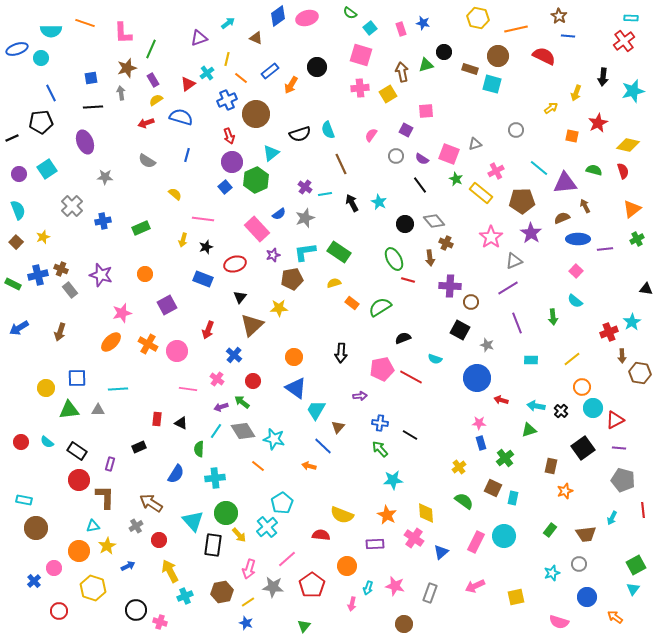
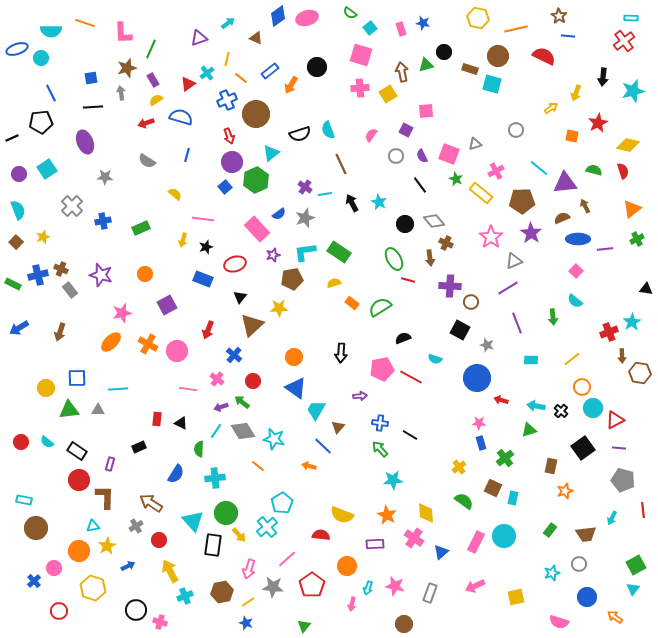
purple semicircle at (422, 159): moved 3 px up; rotated 32 degrees clockwise
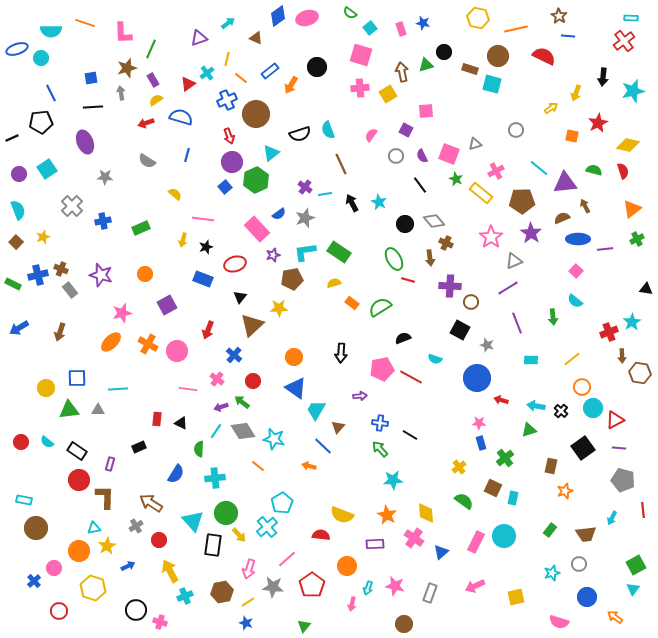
cyan triangle at (93, 526): moved 1 px right, 2 px down
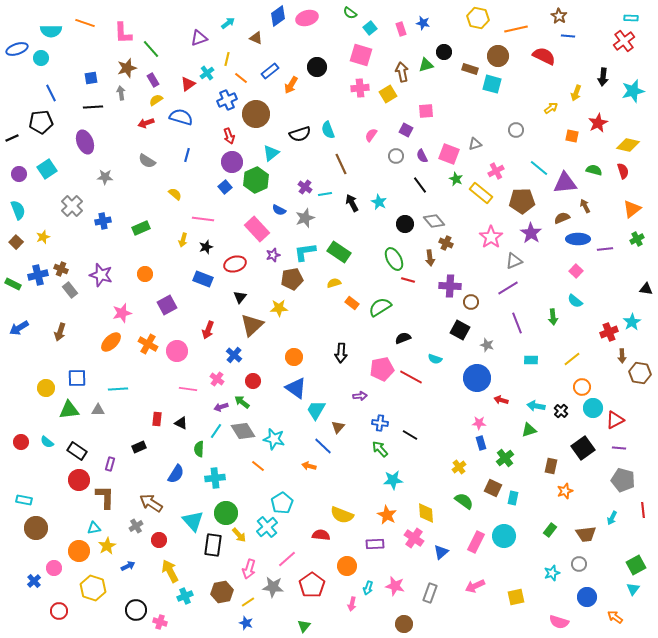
green line at (151, 49): rotated 66 degrees counterclockwise
blue semicircle at (279, 214): moved 4 px up; rotated 64 degrees clockwise
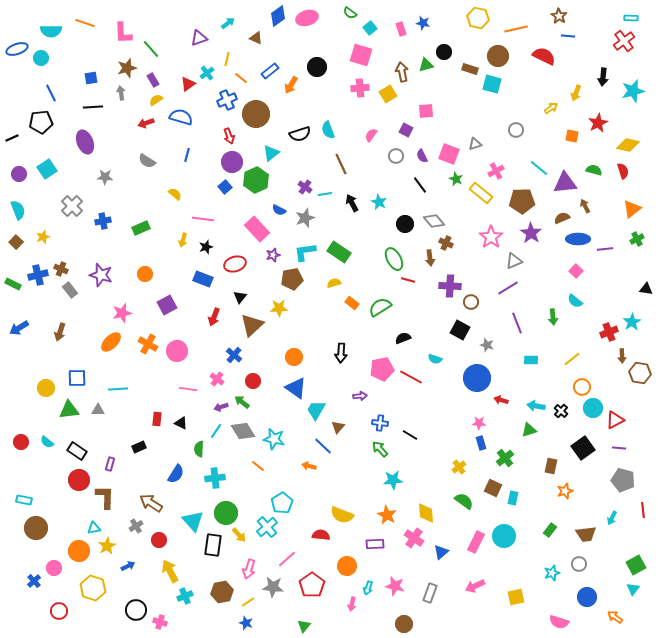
red arrow at (208, 330): moved 6 px right, 13 px up
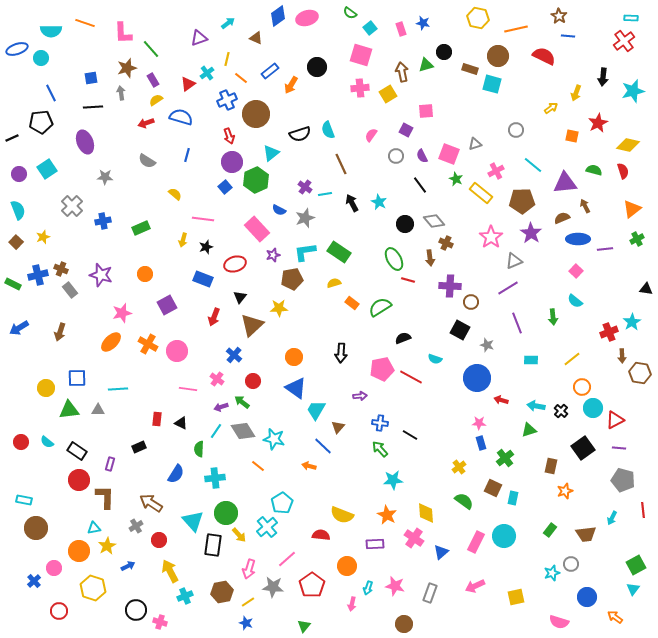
cyan line at (539, 168): moved 6 px left, 3 px up
gray circle at (579, 564): moved 8 px left
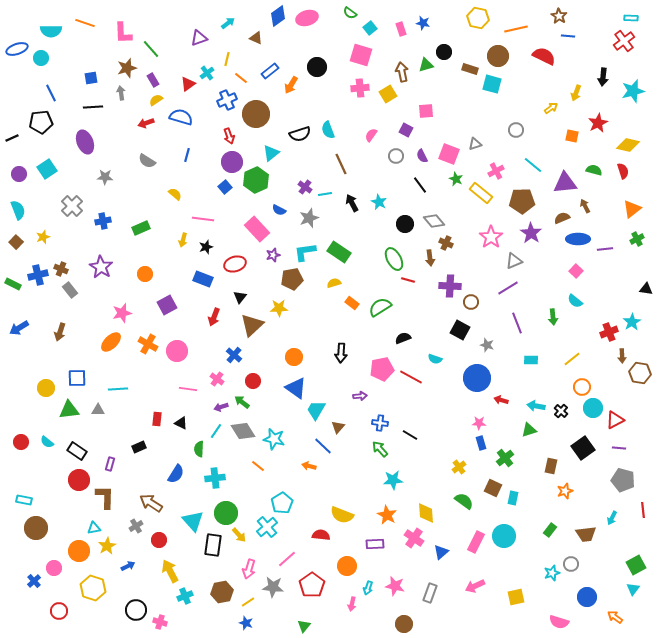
gray star at (305, 218): moved 4 px right
purple star at (101, 275): moved 8 px up; rotated 15 degrees clockwise
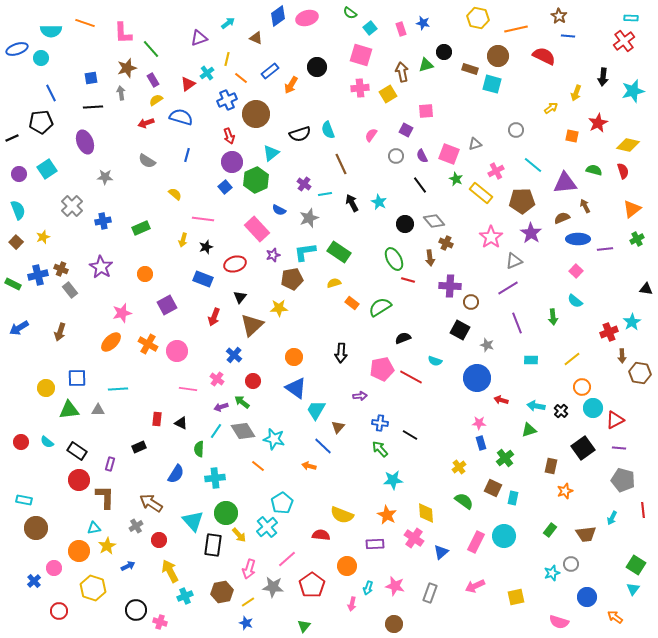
purple cross at (305, 187): moved 1 px left, 3 px up
cyan semicircle at (435, 359): moved 2 px down
green square at (636, 565): rotated 30 degrees counterclockwise
brown circle at (404, 624): moved 10 px left
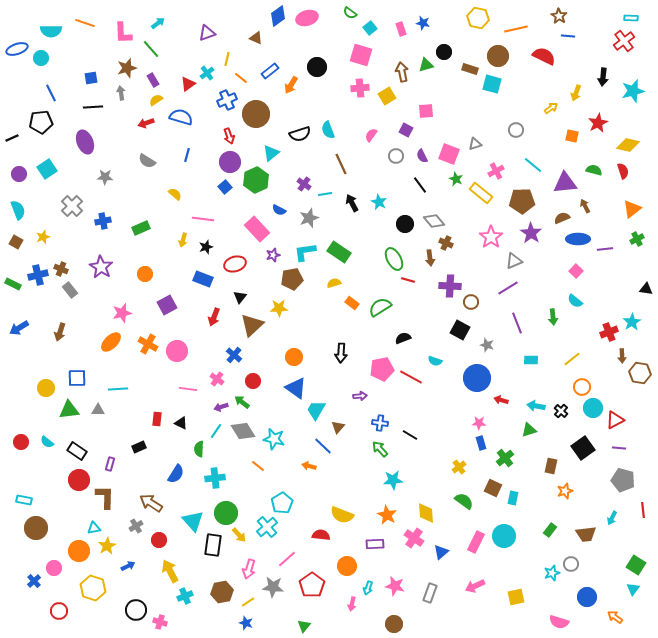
cyan arrow at (228, 23): moved 70 px left
purple triangle at (199, 38): moved 8 px right, 5 px up
yellow square at (388, 94): moved 1 px left, 2 px down
purple circle at (232, 162): moved 2 px left
brown square at (16, 242): rotated 16 degrees counterclockwise
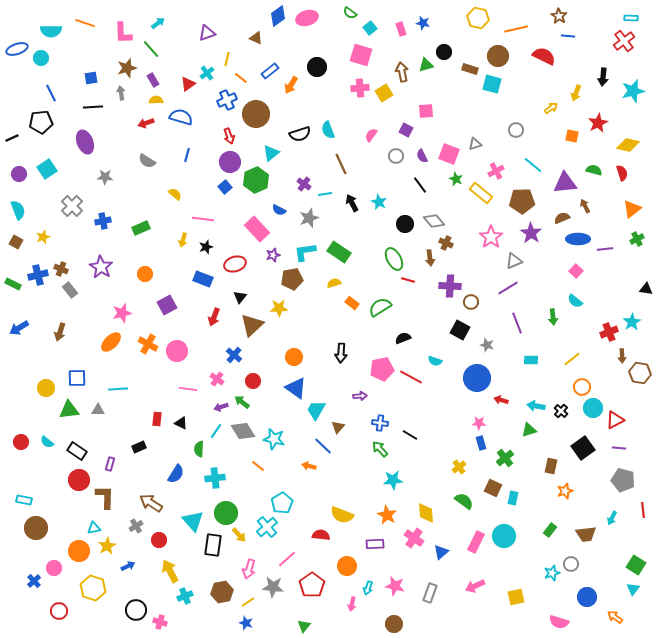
yellow square at (387, 96): moved 3 px left, 3 px up
yellow semicircle at (156, 100): rotated 32 degrees clockwise
red semicircle at (623, 171): moved 1 px left, 2 px down
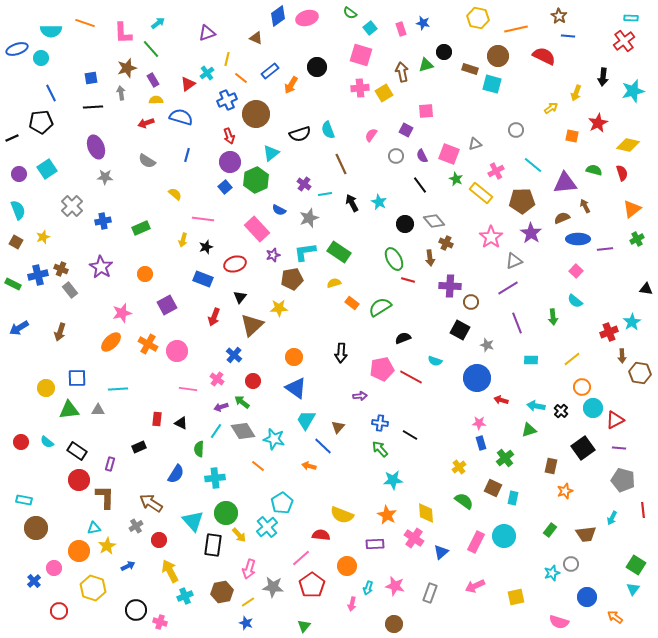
purple ellipse at (85, 142): moved 11 px right, 5 px down
cyan trapezoid at (316, 410): moved 10 px left, 10 px down
pink line at (287, 559): moved 14 px right, 1 px up
